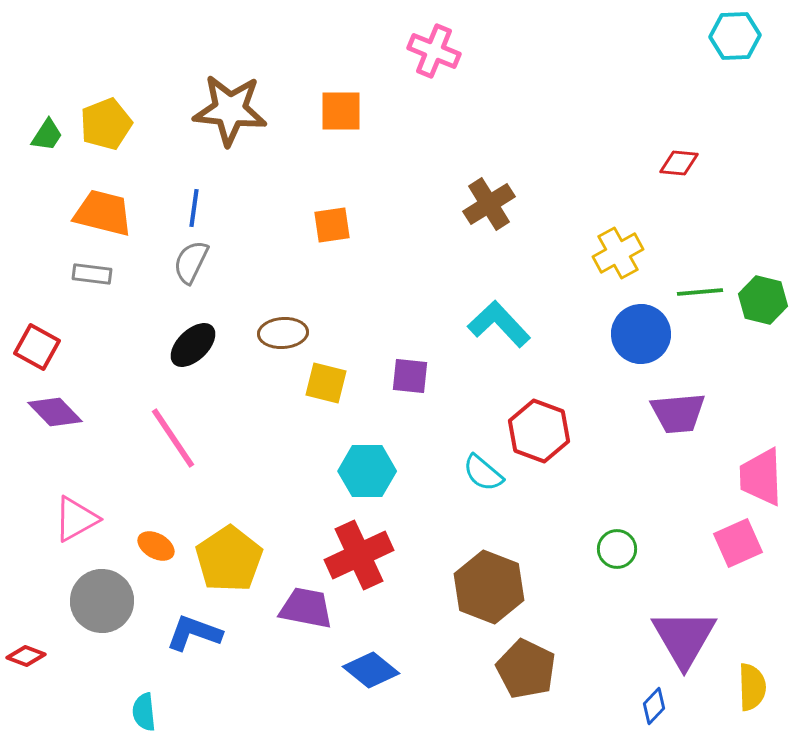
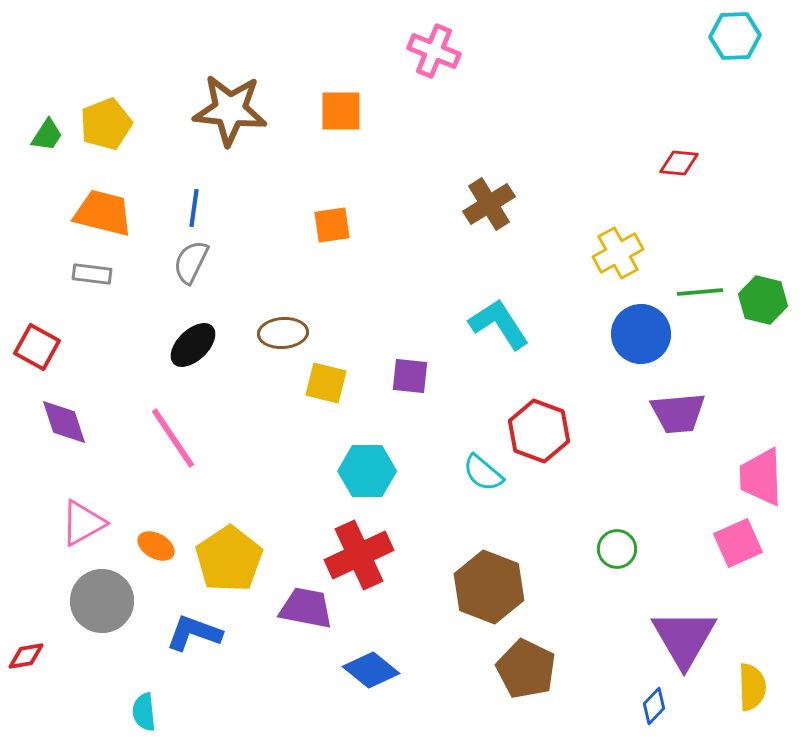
cyan L-shape at (499, 324): rotated 10 degrees clockwise
purple diamond at (55, 412): moved 9 px right, 10 px down; rotated 26 degrees clockwise
pink triangle at (76, 519): moved 7 px right, 4 px down
red diamond at (26, 656): rotated 30 degrees counterclockwise
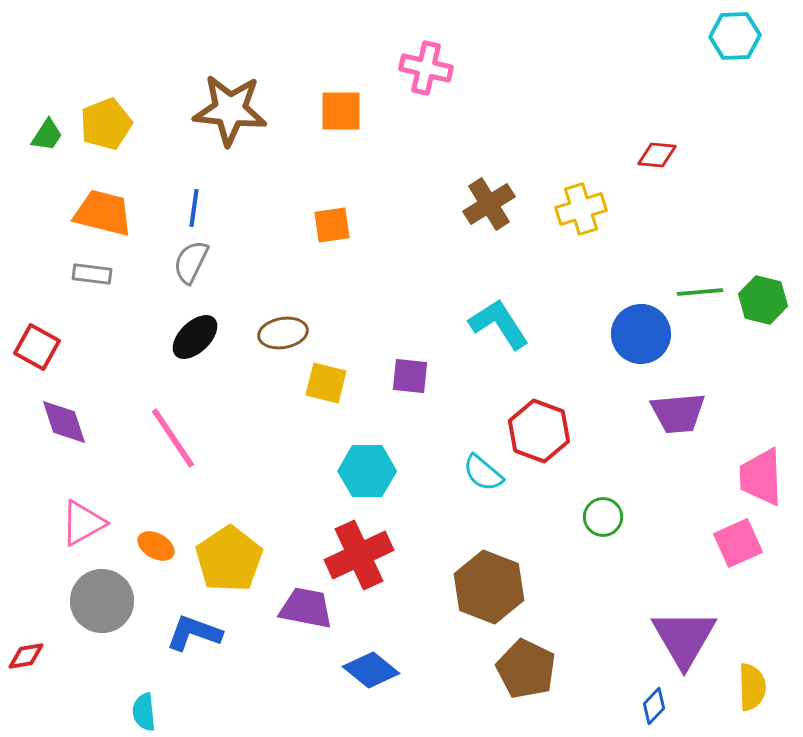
pink cross at (434, 51): moved 8 px left, 17 px down; rotated 9 degrees counterclockwise
red diamond at (679, 163): moved 22 px left, 8 px up
yellow cross at (618, 253): moved 37 px left, 44 px up; rotated 12 degrees clockwise
brown ellipse at (283, 333): rotated 6 degrees counterclockwise
black ellipse at (193, 345): moved 2 px right, 8 px up
green circle at (617, 549): moved 14 px left, 32 px up
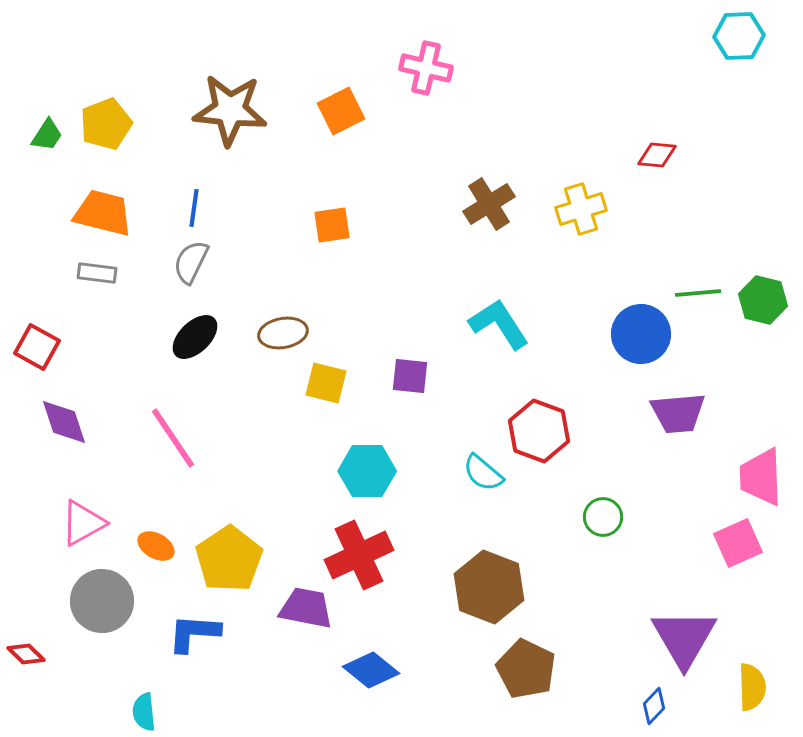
cyan hexagon at (735, 36): moved 4 px right
orange square at (341, 111): rotated 27 degrees counterclockwise
gray rectangle at (92, 274): moved 5 px right, 1 px up
green line at (700, 292): moved 2 px left, 1 px down
blue L-shape at (194, 633): rotated 16 degrees counterclockwise
red diamond at (26, 656): moved 2 px up; rotated 54 degrees clockwise
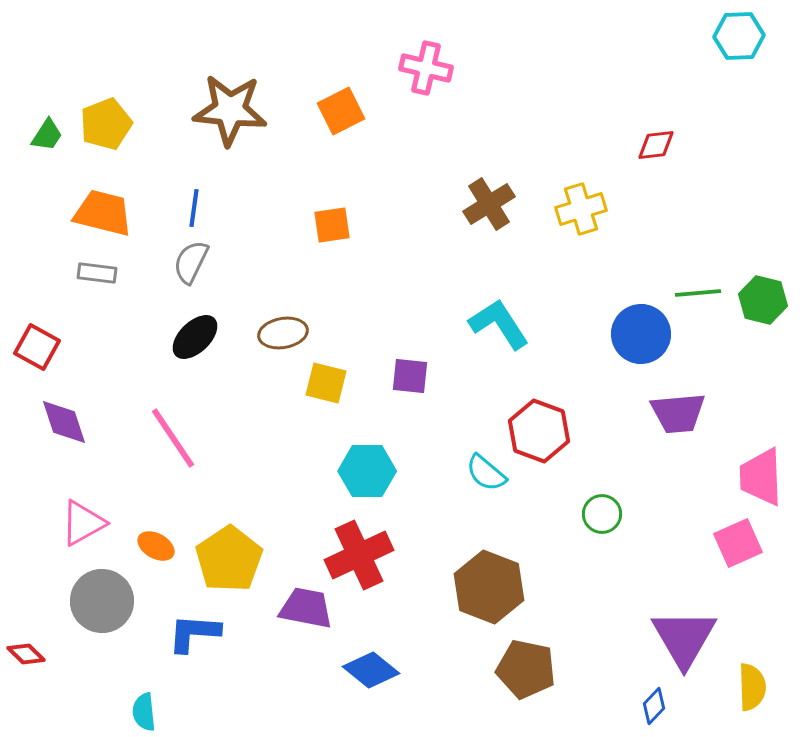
red diamond at (657, 155): moved 1 px left, 10 px up; rotated 12 degrees counterclockwise
cyan semicircle at (483, 473): moved 3 px right
green circle at (603, 517): moved 1 px left, 3 px up
brown pentagon at (526, 669): rotated 14 degrees counterclockwise
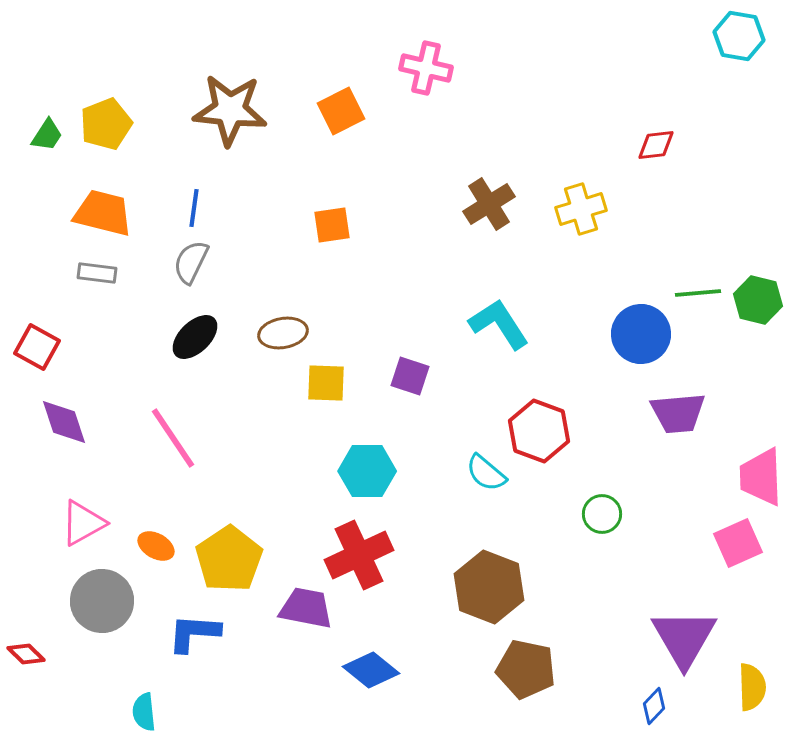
cyan hexagon at (739, 36): rotated 12 degrees clockwise
green hexagon at (763, 300): moved 5 px left
purple square at (410, 376): rotated 12 degrees clockwise
yellow square at (326, 383): rotated 12 degrees counterclockwise
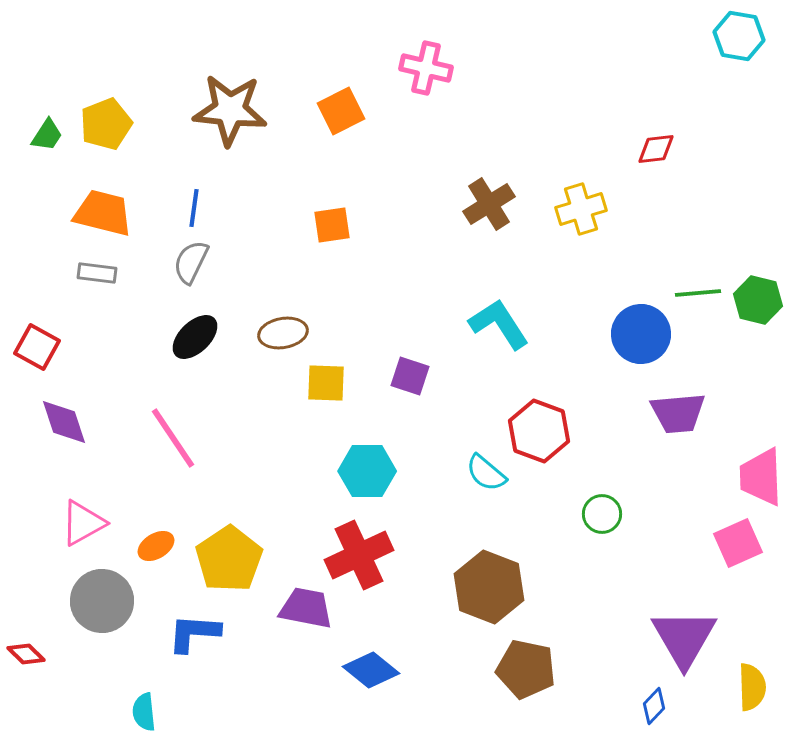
red diamond at (656, 145): moved 4 px down
orange ellipse at (156, 546): rotated 60 degrees counterclockwise
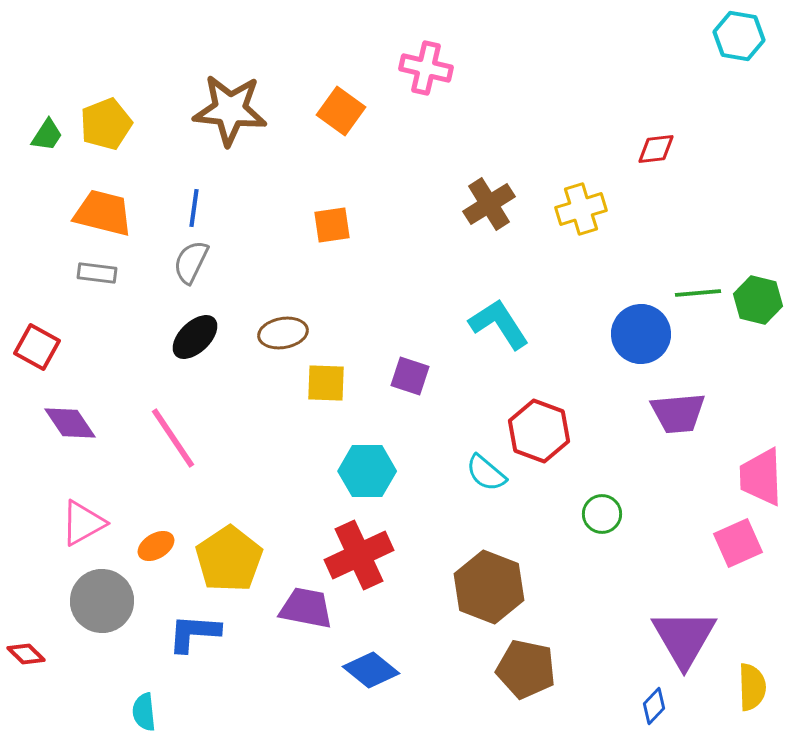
orange square at (341, 111): rotated 27 degrees counterclockwise
purple diamond at (64, 422): moved 6 px right, 1 px down; rotated 16 degrees counterclockwise
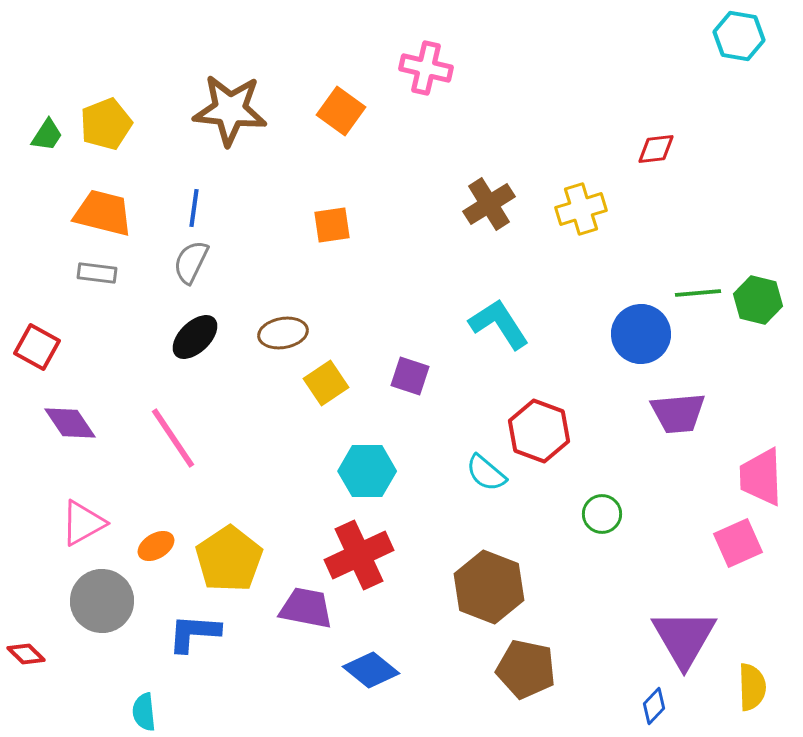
yellow square at (326, 383): rotated 36 degrees counterclockwise
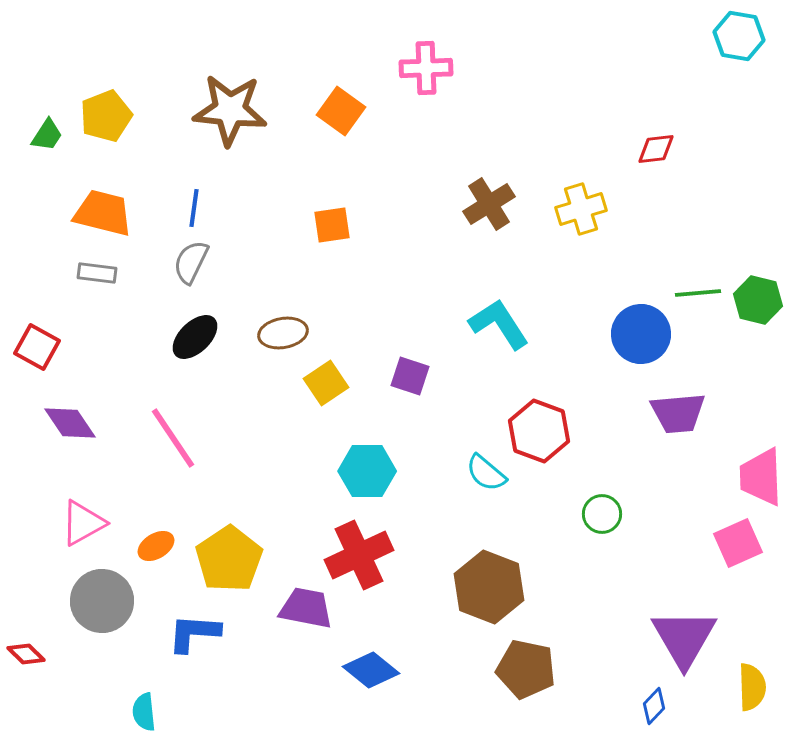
pink cross at (426, 68): rotated 15 degrees counterclockwise
yellow pentagon at (106, 124): moved 8 px up
